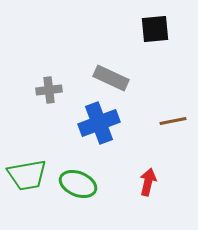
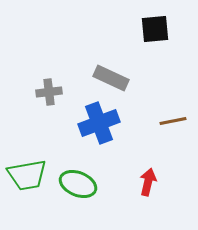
gray cross: moved 2 px down
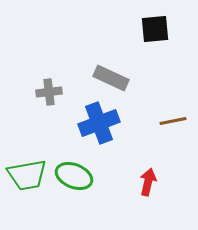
green ellipse: moved 4 px left, 8 px up
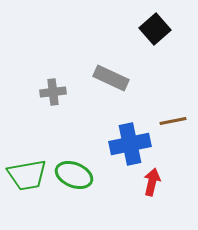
black square: rotated 36 degrees counterclockwise
gray cross: moved 4 px right
blue cross: moved 31 px right, 21 px down; rotated 9 degrees clockwise
green ellipse: moved 1 px up
red arrow: moved 4 px right
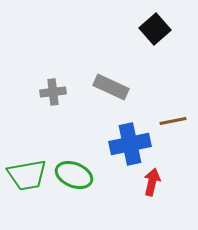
gray rectangle: moved 9 px down
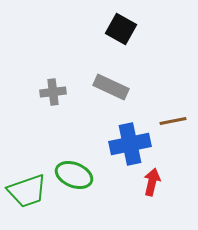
black square: moved 34 px left; rotated 20 degrees counterclockwise
green trapezoid: moved 16 px down; rotated 9 degrees counterclockwise
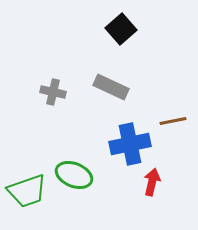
black square: rotated 20 degrees clockwise
gray cross: rotated 20 degrees clockwise
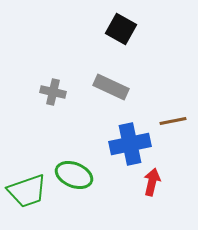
black square: rotated 20 degrees counterclockwise
